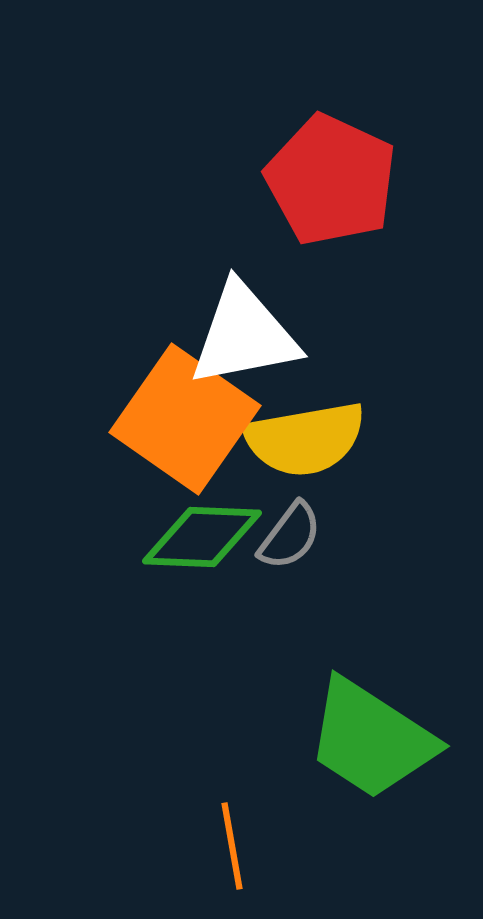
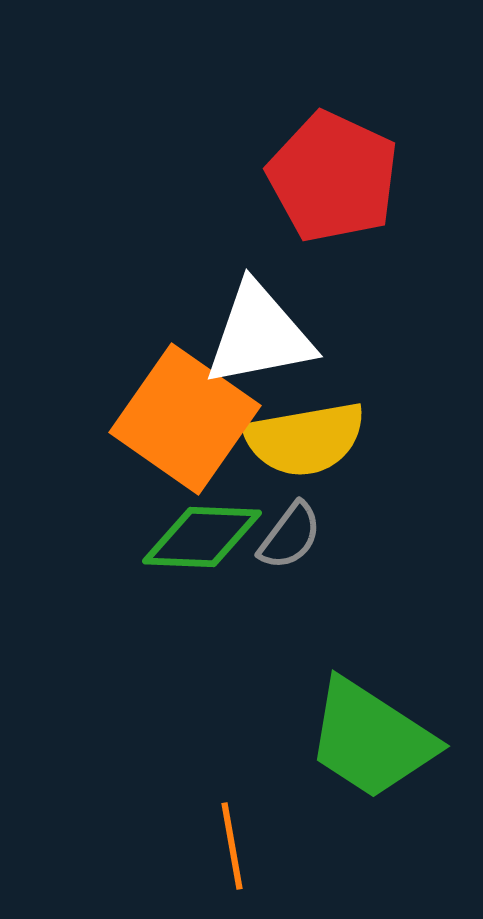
red pentagon: moved 2 px right, 3 px up
white triangle: moved 15 px right
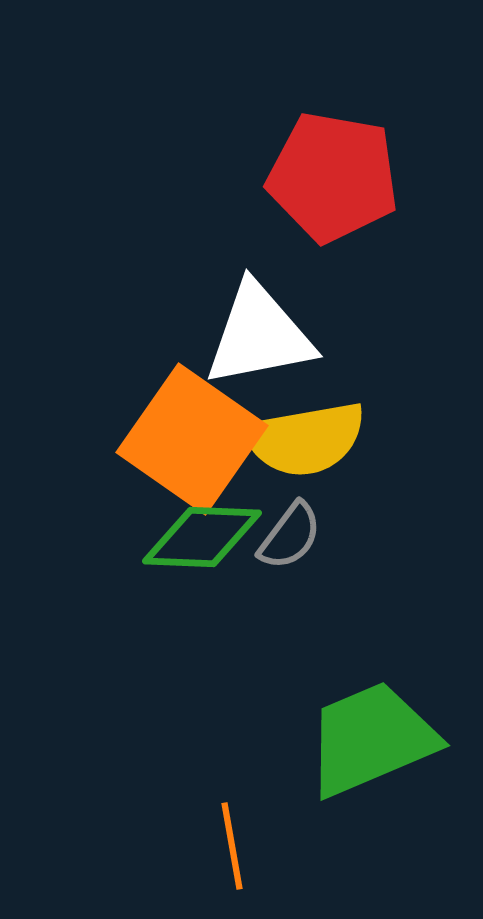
red pentagon: rotated 15 degrees counterclockwise
orange square: moved 7 px right, 20 px down
green trapezoid: rotated 124 degrees clockwise
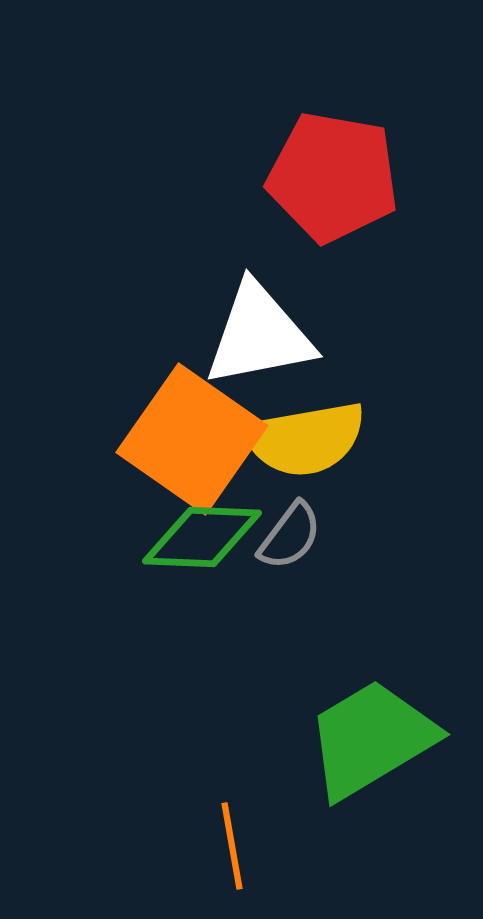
green trapezoid: rotated 8 degrees counterclockwise
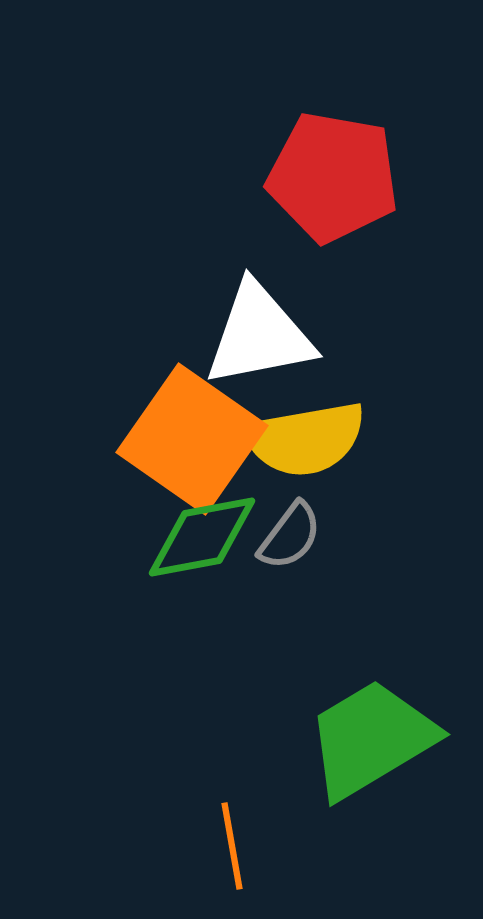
green diamond: rotated 13 degrees counterclockwise
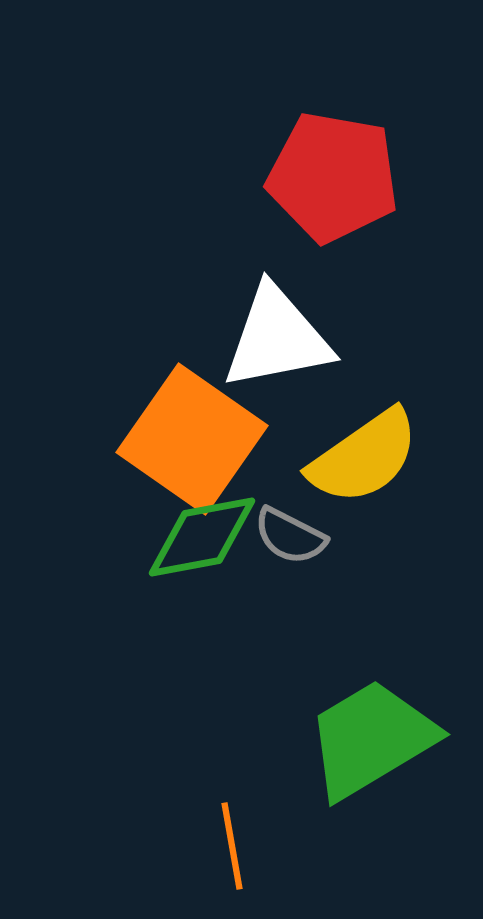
white triangle: moved 18 px right, 3 px down
yellow semicircle: moved 59 px right, 18 px down; rotated 25 degrees counterclockwise
gray semicircle: rotated 80 degrees clockwise
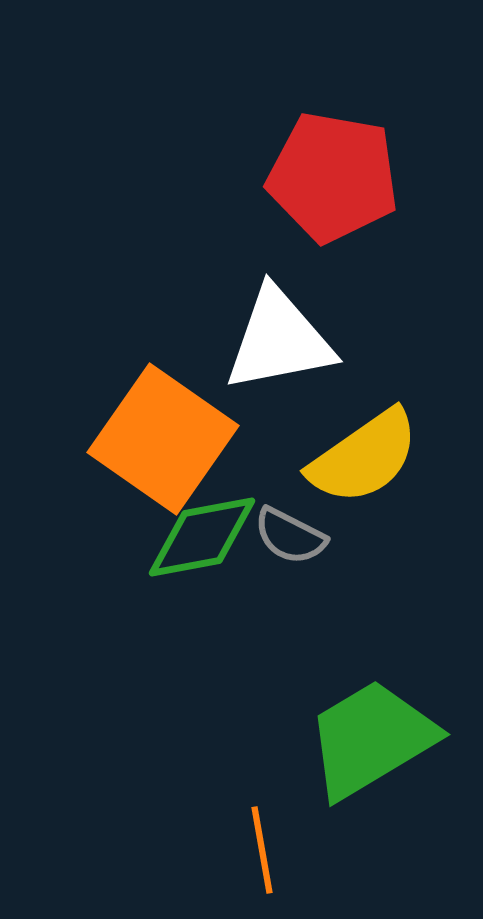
white triangle: moved 2 px right, 2 px down
orange square: moved 29 px left
orange line: moved 30 px right, 4 px down
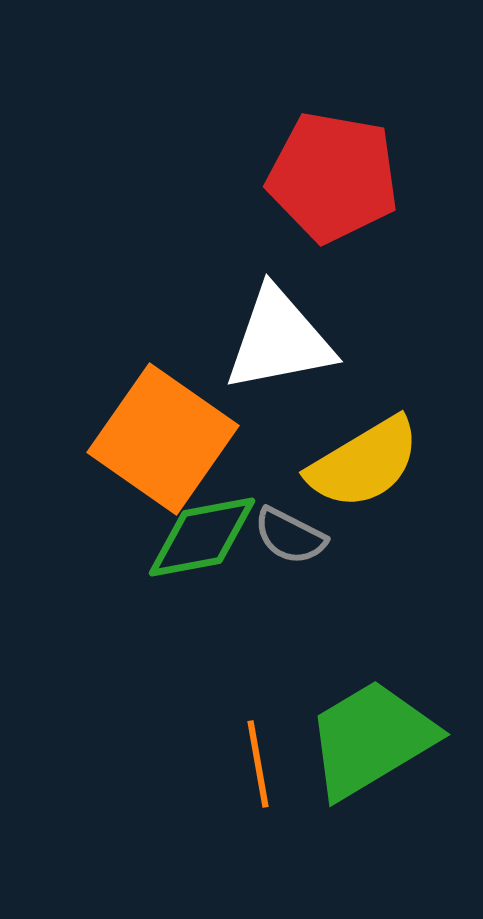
yellow semicircle: moved 6 px down; rotated 4 degrees clockwise
orange line: moved 4 px left, 86 px up
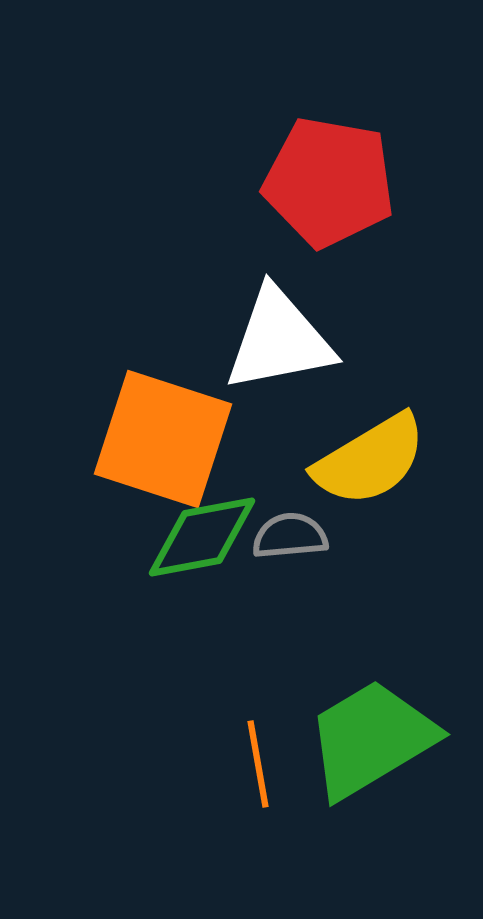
red pentagon: moved 4 px left, 5 px down
orange square: rotated 17 degrees counterclockwise
yellow semicircle: moved 6 px right, 3 px up
gray semicircle: rotated 148 degrees clockwise
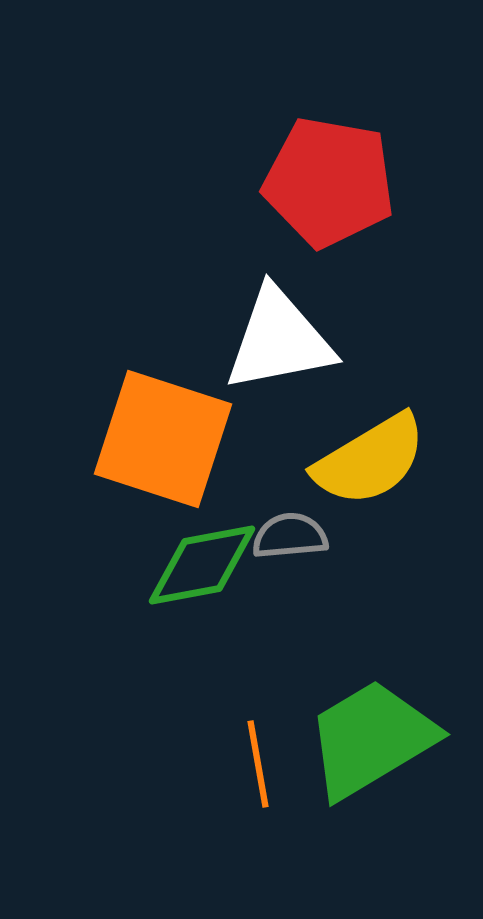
green diamond: moved 28 px down
